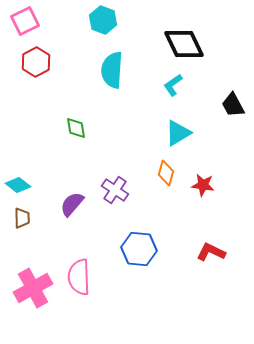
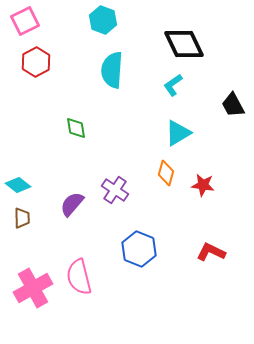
blue hexagon: rotated 16 degrees clockwise
pink semicircle: rotated 12 degrees counterclockwise
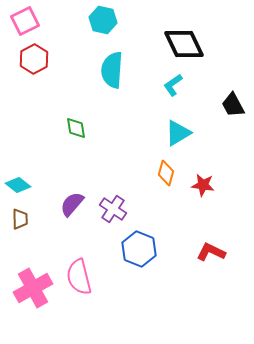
cyan hexagon: rotated 8 degrees counterclockwise
red hexagon: moved 2 px left, 3 px up
purple cross: moved 2 px left, 19 px down
brown trapezoid: moved 2 px left, 1 px down
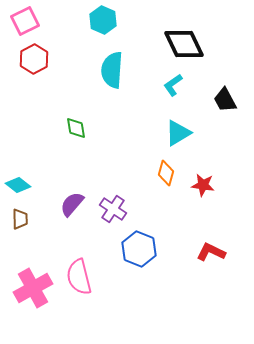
cyan hexagon: rotated 12 degrees clockwise
black trapezoid: moved 8 px left, 5 px up
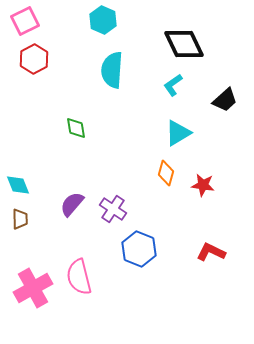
black trapezoid: rotated 104 degrees counterclockwise
cyan diamond: rotated 30 degrees clockwise
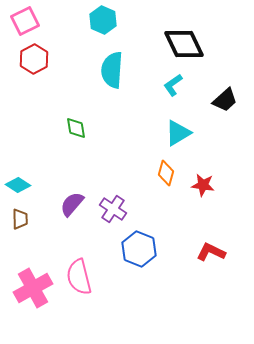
cyan diamond: rotated 35 degrees counterclockwise
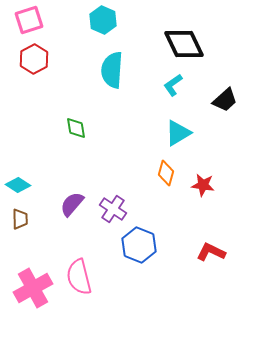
pink square: moved 4 px right, 1 px up; rotated 8 degrees clockwise
blue hexagon: moved 4 px up
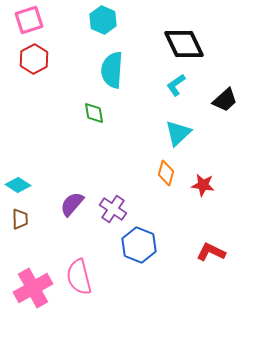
cyan L-shape: moved 3 px right
green diamond: moved 18 px right, 15 px up
cyan triangle: rotated 12 degrees counterclockwise
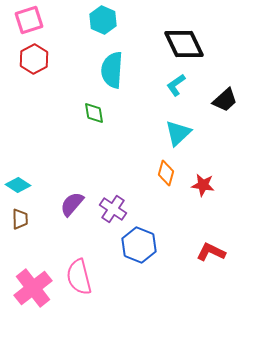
pink cross: rotated 9 degrees counterclockwise
